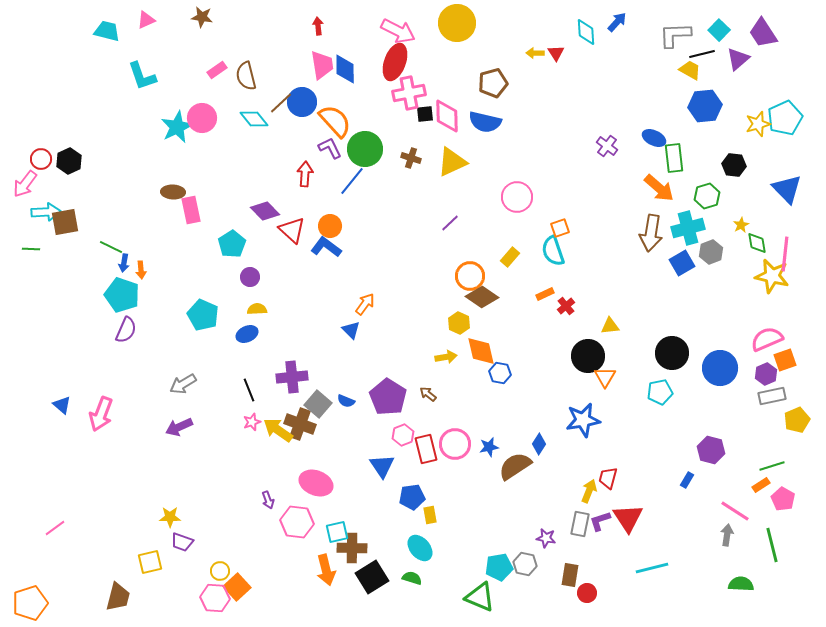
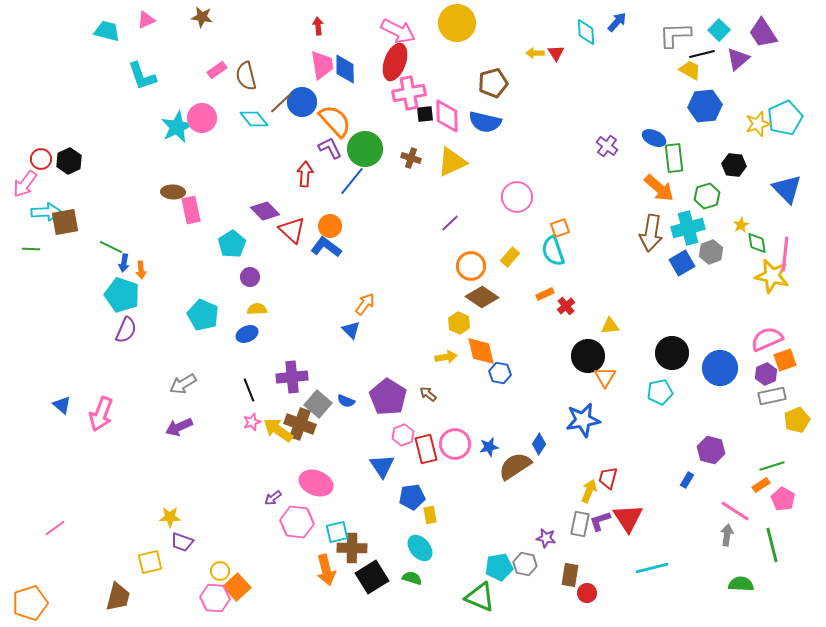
orange circle at (470, 276): moved 1 px right, 10 px up
purple arrow at (268, 500): moved 5 px right, 2 px up; rotated 72 degrees clockwise
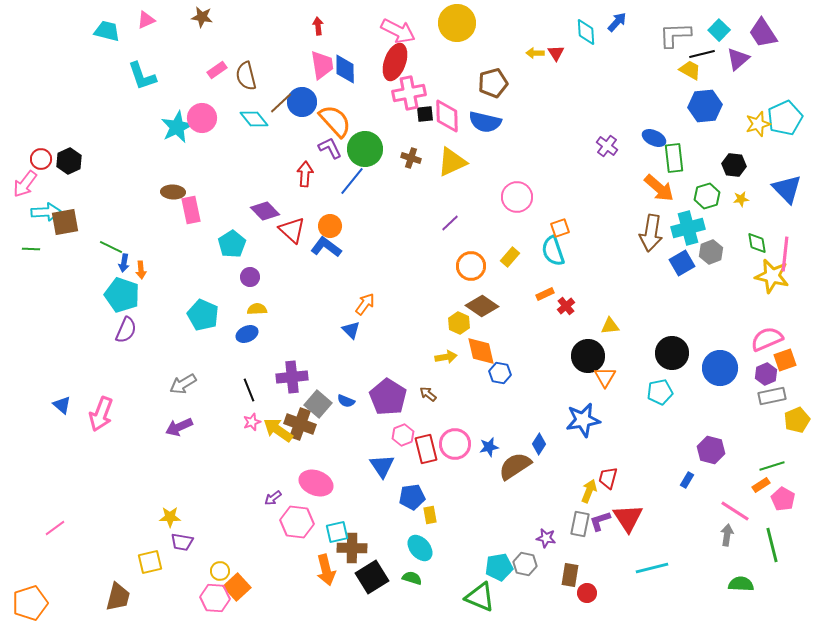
yellow star at (741, 225): moved 26 px up; rotated 21 degrees clockwise
brown diamond at (482, 297): moved 9 px down
purple trapezoid at (182, 542): rotated 10 degrees counterclockwise
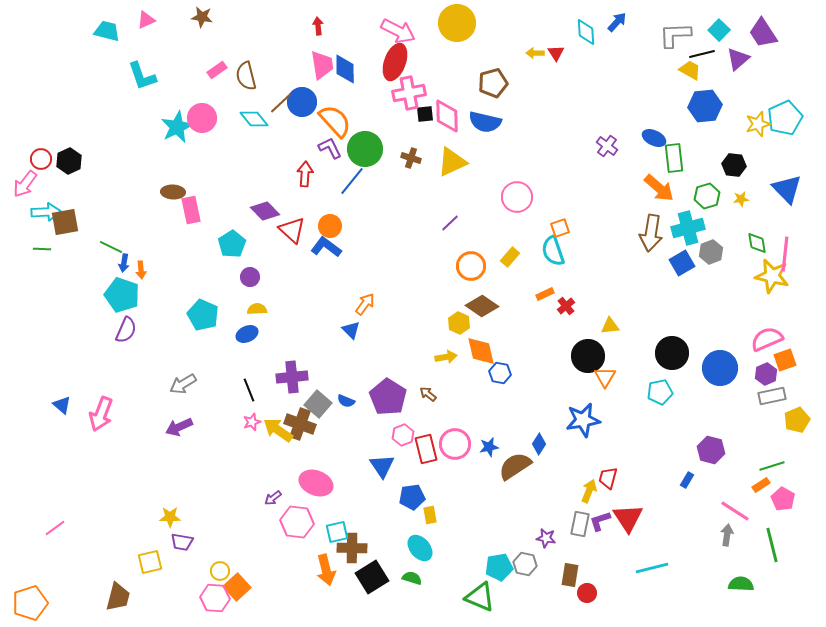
green line at (31, 249): moved 11 px right
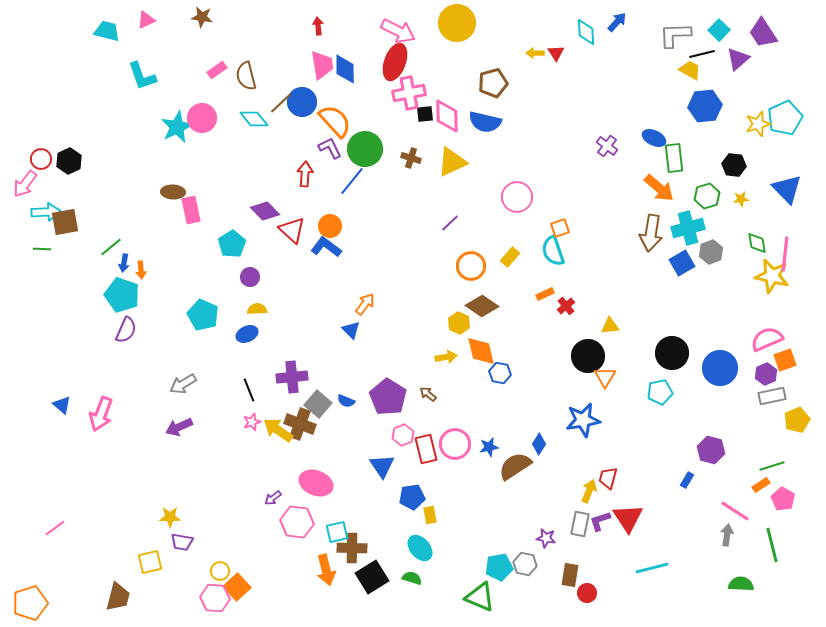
green line at (111, 247): rotated 65 degrees counterclockwise
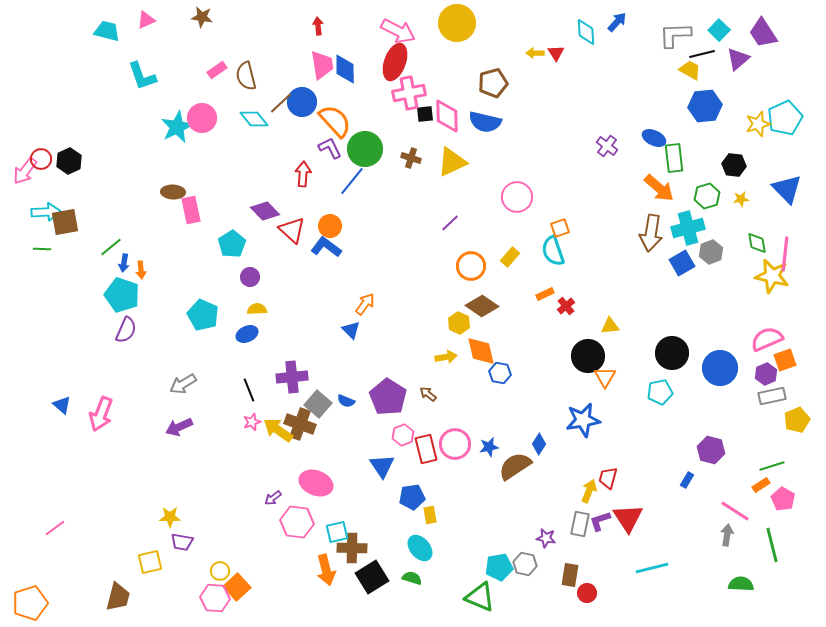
red arrow at (305, 174): moved 2 px left
pink arrow at (25, 184): moved 13 px up
